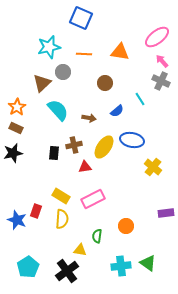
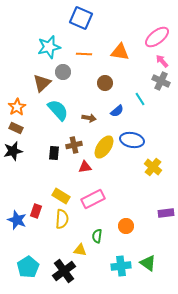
black star: moved 2 px up
black cross: moved 3 px left
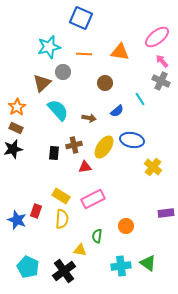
black star: moved 2 px up
cyan pentagon: rotated 15 degrees counterclockwise
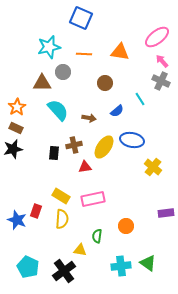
brown triangle: rotated 42 degrees clockwise
pink rectangle: rotated 15 degrees clockwise
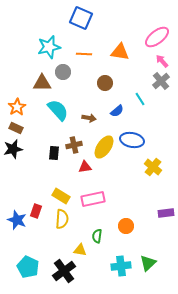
gray cross: rotated 24 degrees clockwise
green triangle: rotated 42 degrees clockwise
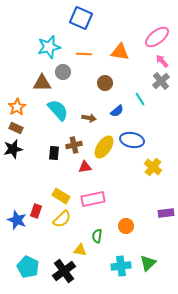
yellow semicircle: rotated 42 degrees clockwise
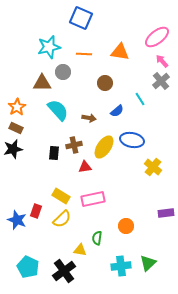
green semicircle: moved 2 px down
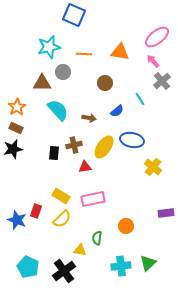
blue square: moved 7 px left, 3 px up
pink arrow: moved 9 px left
gray cross: moved 1 px right
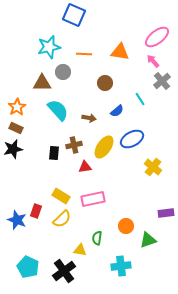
blue ellipse: moved 1 px up; rotated 40 degrees counterclockwise
green triangle: moved 23 px up; rotated 24 degrees clockwise
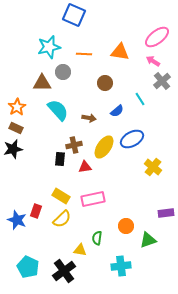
pink arrow: rotated 16 degrees counterclockwise
black rectangle: moved 6 px right, 6 px down
